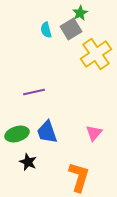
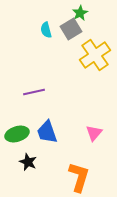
yellow cross: moved 1 px left, 1 px down
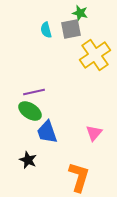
green star: rotated 28 degrees counterclockwise
gray square: rotated 20 degrees clockwise
green ellipse: moved 13 px right, 23 px up; rotated 50 degrees clockwise
black star: moved 2 px up
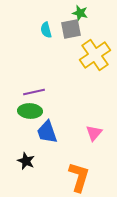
green ellipse: rotated 30 degrees counterclockwise
black star: moved 2 px left, 1 px down
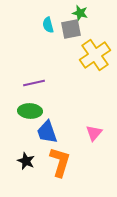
cyan semicircle: moved 2 px right, 5 px up
purple line: moved 9 px up
orange L-shape: moved 19 px left, 15 px up
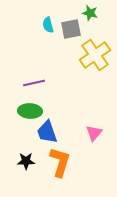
green star: moved 10 px right
black star: rotated 24 degrees counterclockwise
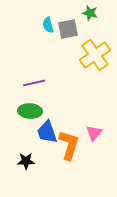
gray square: moved 3 px left
orange L-shape: moved 9 px right, 17 px up
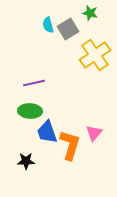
gray square: rotated 20 degrees counterclockwise
orange L-shape: moved 1 px right
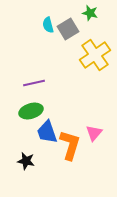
green ellipse: moved 1 px right; rotated 20 degrees counterclockwise
black star: rotated 12 degrees clockwise
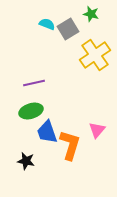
green star: moved 1 px right, 1 px down
cyan semicircle: moved 1 px left, 1 px up; rotated 126 degrees clockwise
pink triangle: moved 3 px right, 3 px up
